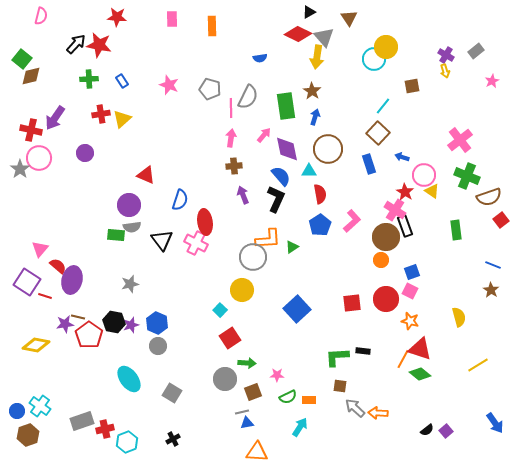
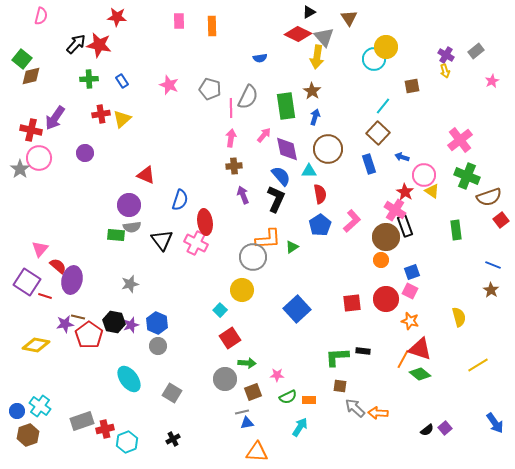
pink rectangle at (172, 19): moved 7 px right, 2 px down
purple square at (446, 431): moved 1 px left, 3 px up
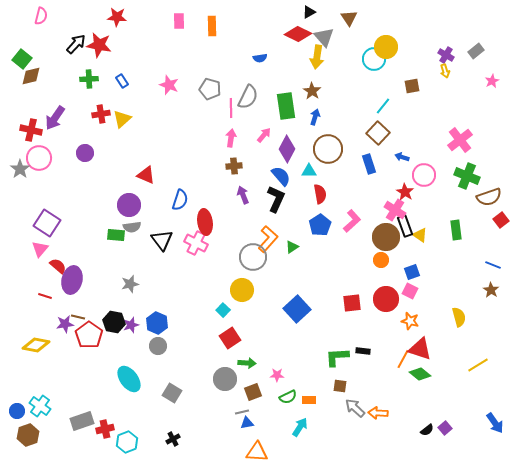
purple diamond at (287, 149): rotated 40 degrees clockwise
yellow triangle at (432, 191): moved 12 px left, 44 px down
orange L-shape at (268, 239): rotated 44 degrees counterclockwise
purple square at (27, 282): moved 20 px right, 59 px up
cyan square at (220, 310): moved 3 px right
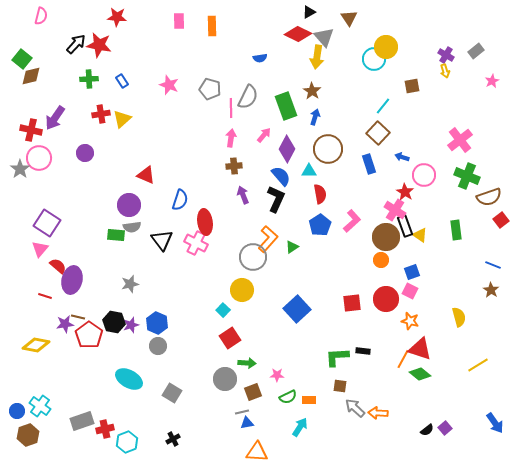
green rectangle at (286, 106): rotated 12 degrees counterclockwise
cyan ellipse at (129, 379): rotated 24 degrees counterclockwise
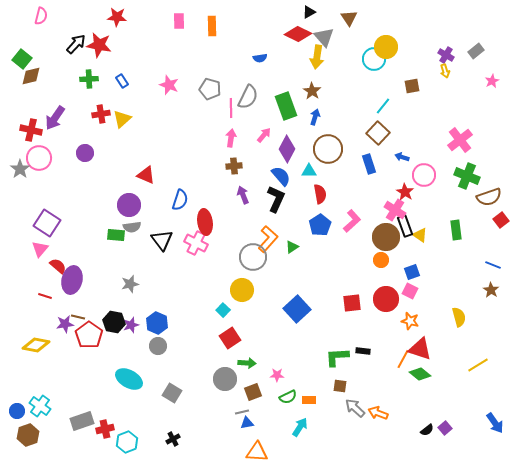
orange arrow at (378, 413): rotated 18 degrees clockwise
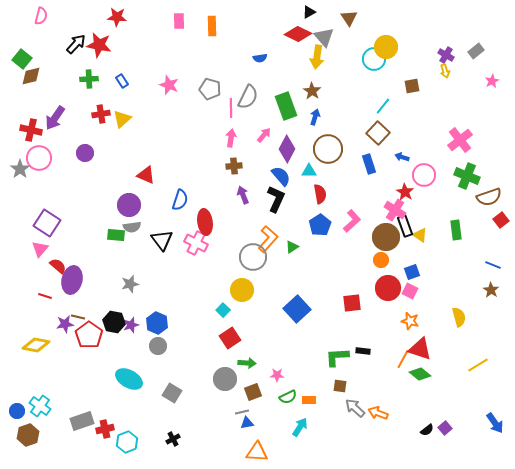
red circle at (386, 299): moved 2 px right, 11 px up
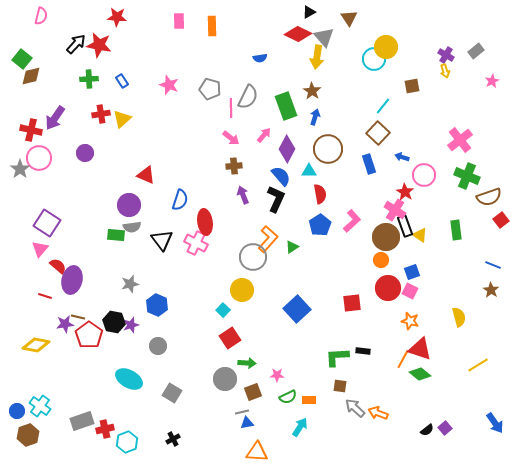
pink arrow at (231, 138): rotated 120 degrees clockwise
blue hexagon at (157, 323): moved 18 px up
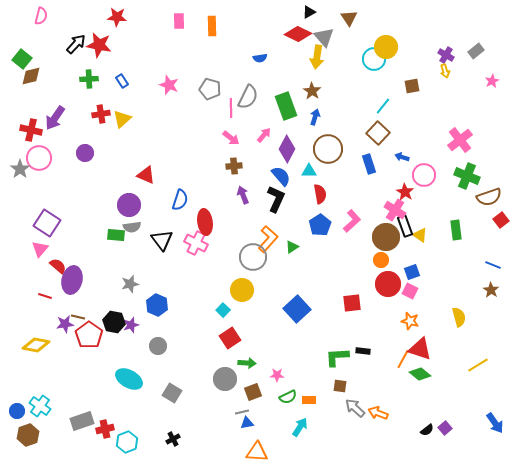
red circle at (388, 288): moved 4 px up
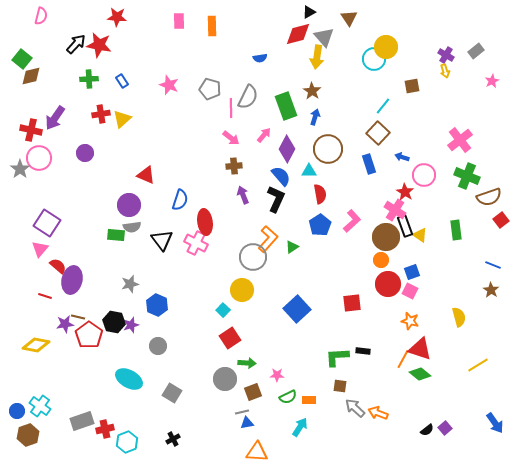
red diamond at (298, 34): rotated 40 degrees counterclockwise
